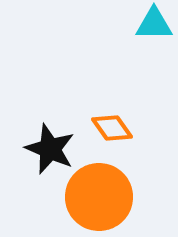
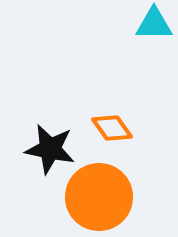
black star: rotated 12 degrees counterclockwise
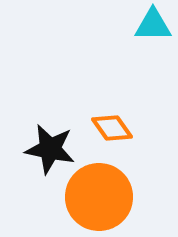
cyan triangle: moved 1 px left, 1 px down
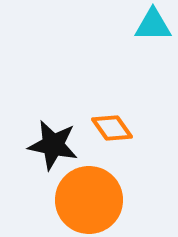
black star: moved 3 px right, 4 px up
orange circle: moved 10 px left, 3 px down
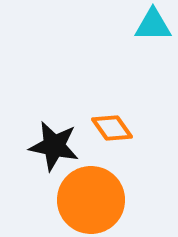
black star: moved 1 px right, 1 px down
orange circle: moved 2 px right
